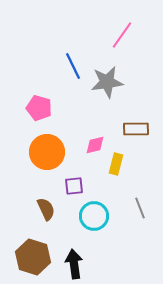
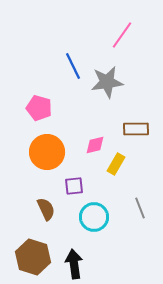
yellow rectangle: rotated 15 degrees clockwise
cyan circle: moved 1 px down
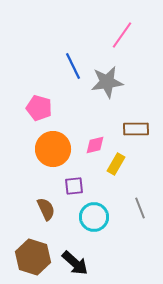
orange circle: moved 6 px right, 3 px up
black arrow: moved 1 px right, 1 px up; rotated 140 degrees clockwise
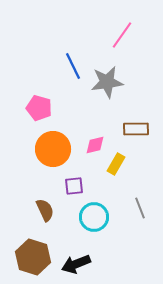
brown semicircle: moved 1 px left, 1 px down
black arrow: moved 1 px right, 1 px down; rotated 116 degrees clockwise
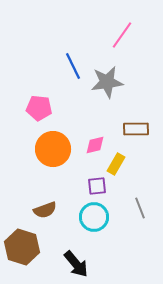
pink pentagon: rotated 10 degrees counterclockwise
purple square: moved 23 px right
brown semicircle: rotated 95 degrees clockwise
brown hexagon: moved 11 px left, 10 px up
black arrow: rotated 108 degrees counterclockwise
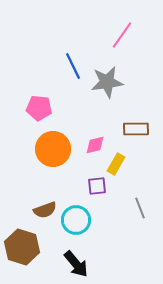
cyan circle: moved 18 px left, 3 px down
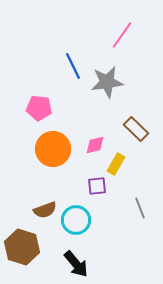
brown rectangle: rotated 45 degrees clockwise
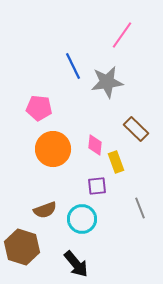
pink diamond: rotated 70 degrees counterclockwise
yellow rectangle: moved 2 px up; rotated 50 degrees counterclockwise
cyan circle: moved 6 px right, 1 px up
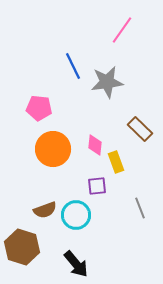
pink line: moved 5 px up
brown rectangle: moved 4 px right
cyan circle: moved 6 px left, 4 px up
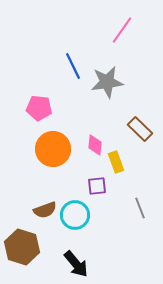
cyan circle: moved 1 px left
